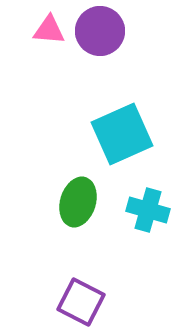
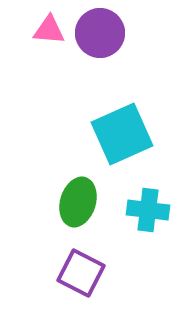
purple circle: moved 2 px down
cyan cross: rotated 9 degrees counterclockwise
purple square: moved 29 px up
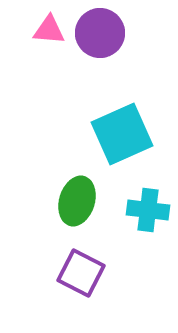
green ellipse: moved 1 px left, 1 px up
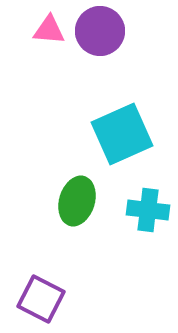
purple circle: moved 2 px up
purple square: moved 40 px left, 26 px down
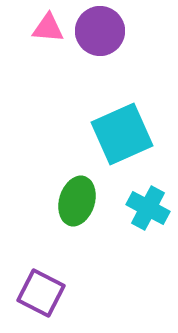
pink triangle: moved 1 px left, 2 px up
cyan cross: moved 2 px up; rotated 21 degrees clockwise
purple square: moved 6 px up
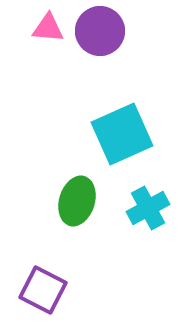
cyan cross: rotated 33 degrees clockwise
purple square: moved 2 px right, 3 px up
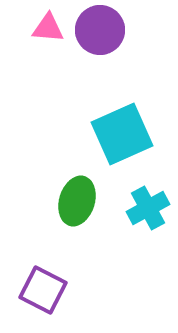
purple circle: moved 1 px up
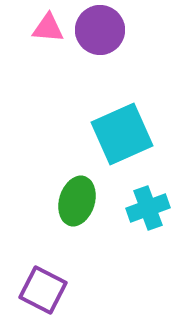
cyan cross: rotated 9 degrees clockwise
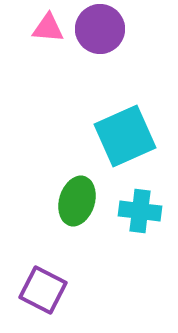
purple circle: moved 1 px up
cyan square: moved 3 px right, 2 px down
cyan cross: moved 8 px left, 3 px down; rotated 27 degrees clockwise
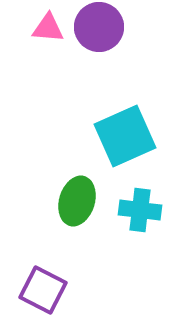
purple circle: moved 1 px left, 2 px up
cyan cross: moved 1 px up
